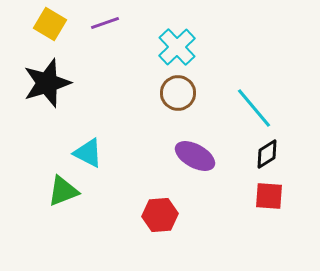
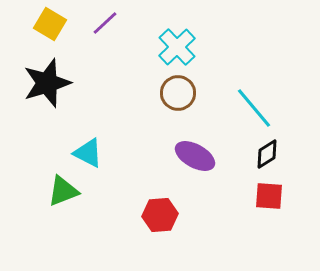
purple line: rotated 24 degrees counterclockwise
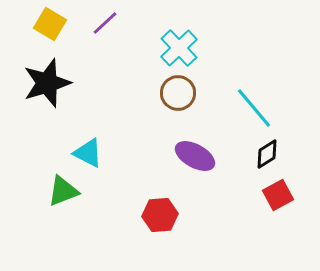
cyan cross: moved 2 px right, 1 px down
red square: moved 9 px right, 1 px up; rotated 32 degrees counterclockwise
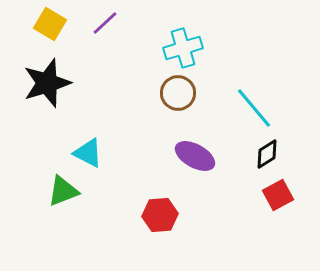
cyan cross: moved 4 px right; rotated 27 degrees clockwise
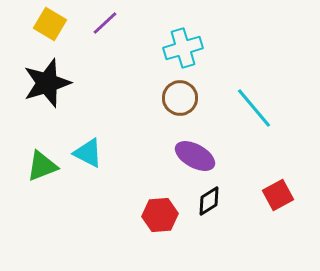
brown circle: moved 2 px right, 5 px down
black diamond: moved 58 px left, 47 px down
green triangle: moved 21 px left, 25 px up
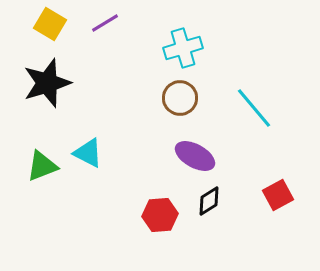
purple line: rotated 12 degrees clockwise
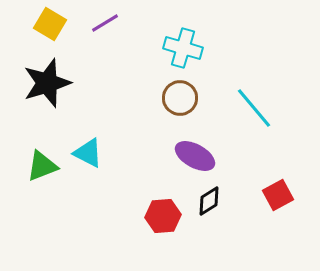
cyan cross: rotated 33 degrees clockwise
red hexagon: moved 3 px right, 1 px down
